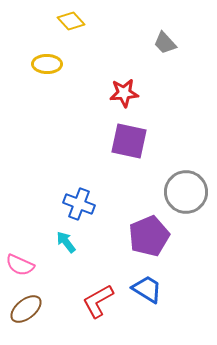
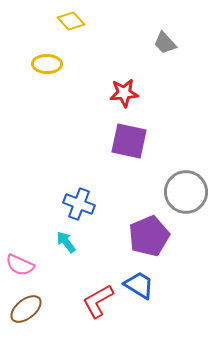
blue trapezoid: moved 8 px left, 4 px up
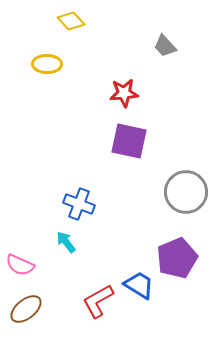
gray trapezoid: moved 3 px down
purple pentagon: moved 28 px right, 22 px down
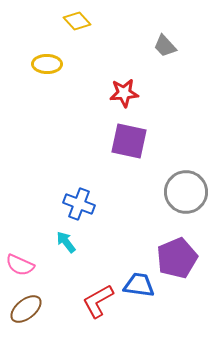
yellow diamond: moved 6 px right
blue trapezoid: rotated 24 degrees counterclockwise
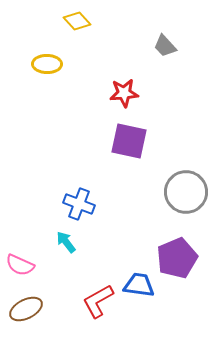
brown ellipse: rotated 12 degrees clockwise
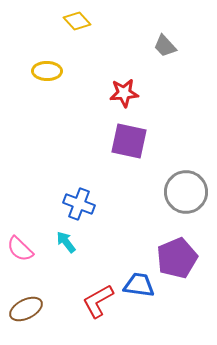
yellow ellipse: moved 7 px down
pink semicircle: moved 16 px up; rotated 20 degrees clockwise
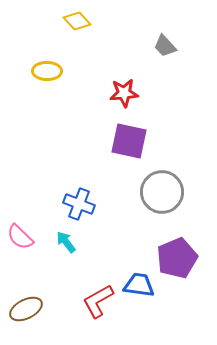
gray circle: moved 24 px left
pink semicircle: moved 12 px up
